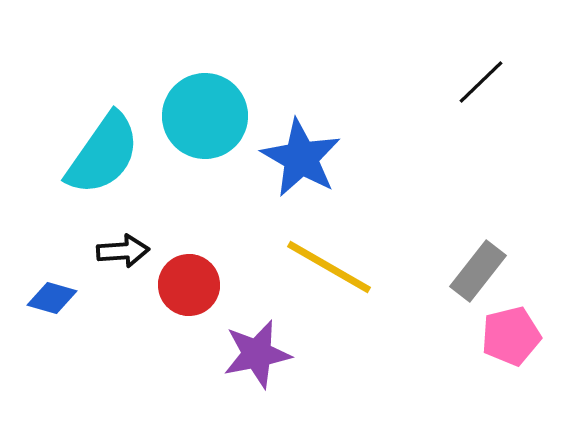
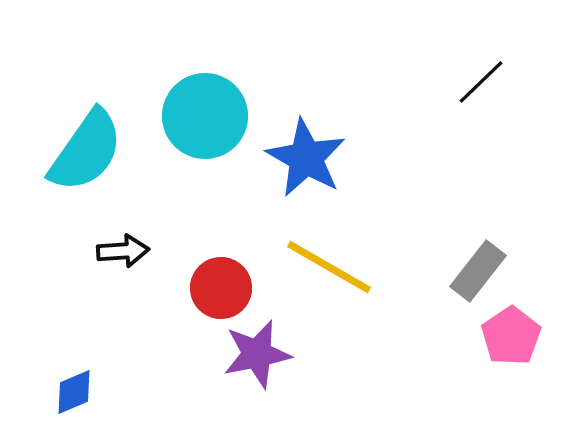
cyan semicircle: moved 17 px left, 3 px up
blue star: moved 5 px right
red circle: moved 32 px right, 3 px down
blue diamond: moved 22 px right, 94 px down; rotated 39 degrees counterclockwise
pink pentagon: rotated 20 degrees counterclockwise
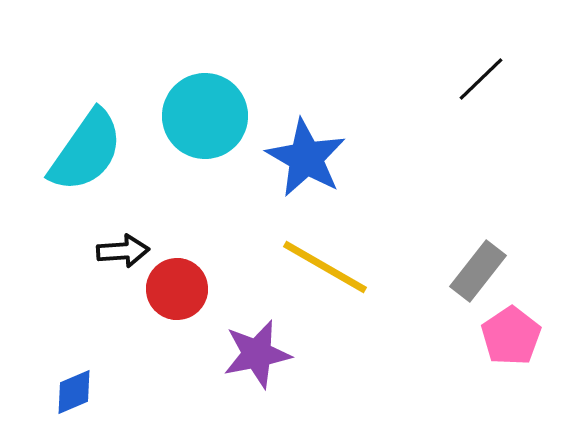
black line: moved 3 px up
yellow line: moved 4 px left
red circle: moved 44 px left, 1 px down
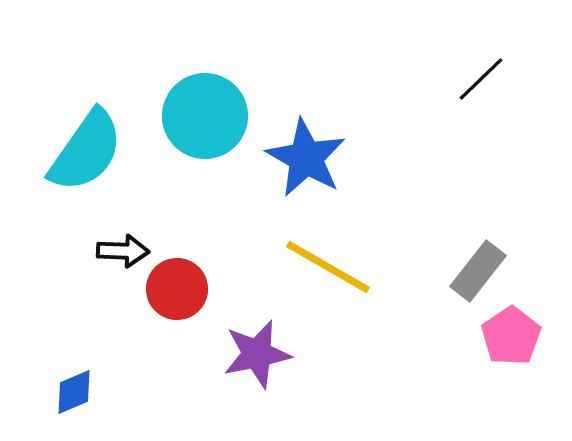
black arrow: rotated 6 degrees clockwise
yellow line: moved 3 px right
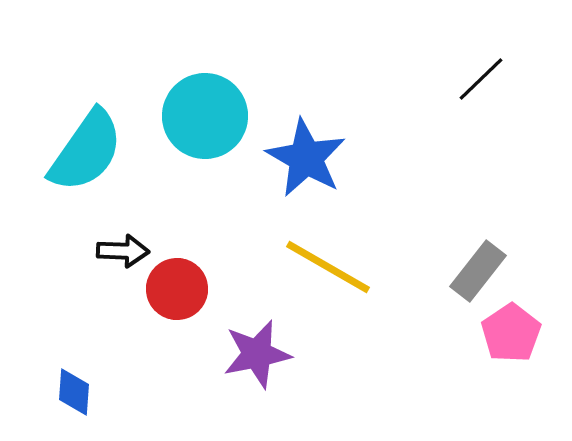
pink pentagon: moved 3 px up
blue diamond: rotated 63 degrees counterclockwise
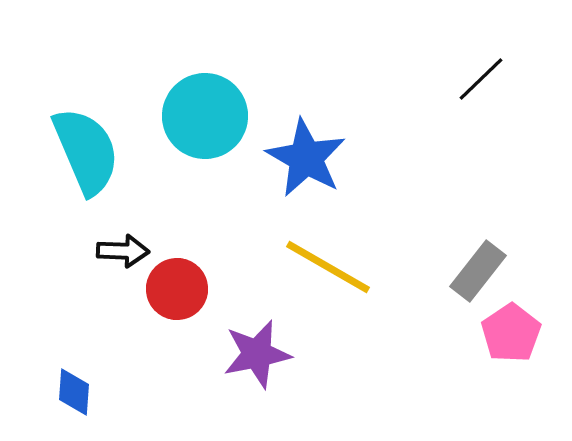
cyan semicircle: rotated 58 degrees counterclockwise
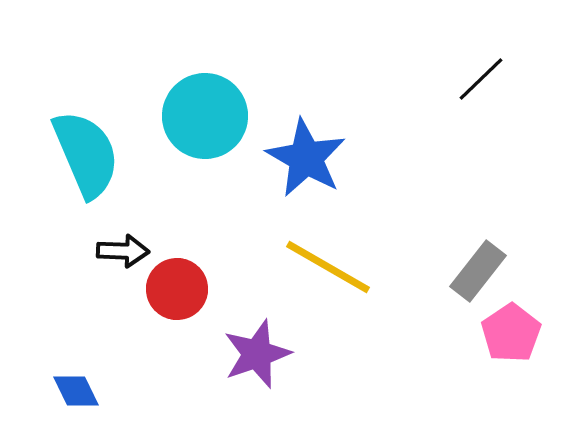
cyan semicircle: moved 3 px down
purple star: rotated 8 degrees counterclockwise
blue diamond: moved 2 px right, 1 px up; rotated 30 degrees counterclockwise
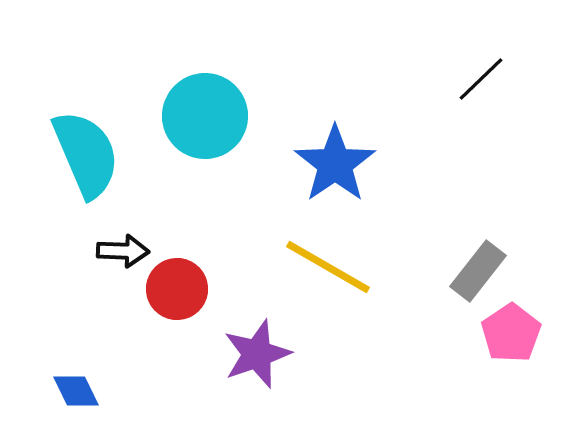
blue star: moved 29 px right, 6 px down; rotated 8 degrees clockwise
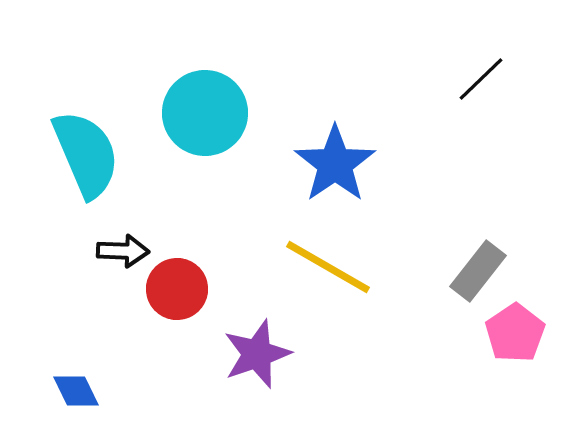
cyan circle: moved 3 px up
pink pentagon: moved 4 px right
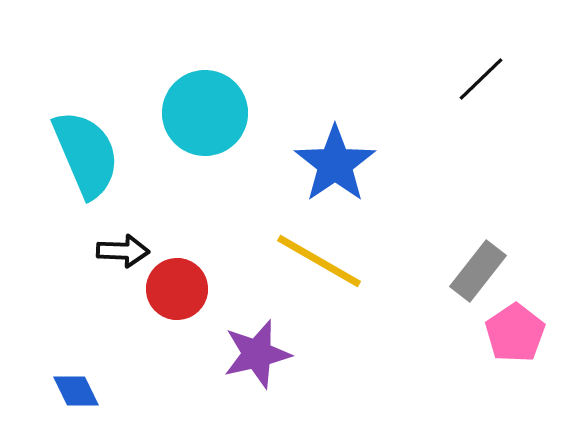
yellow line: moved 9 px left, 6 px up
purple star: rotated 6 degrees clockwise
